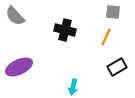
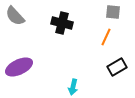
black cross: moved 3 px left, 7 px up
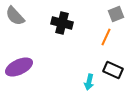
gray square: moved 3 px right, 2 px down; rotated 28 degrees counterclockwise
black rectangle: moved 4 px left, 3 px down; rotated 54 degrees clockwise
cyan arrow: moved 16 px right, 5 px up
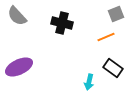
gray semicircle: moved 2 px right
orange line: rotated 42 degrees clockwise
black rectangle: moved 2 px up; rotated 12 degrees clockwise
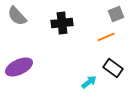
black cross: rotated 20 degrees counterclockwise
cyan arrow: rotated 140 degrees counterclockwise
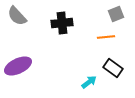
orange line: rotated 18 degrees clockwise
purple ellipse: moved 1 px left, 1 px up
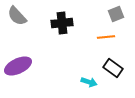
cyan arrow: rotated 56 degrees clockwise
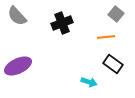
gray square: rotated 28 degrees counterclockwise
black cross: rotated 15 degrees counterclockwise
black rectangle: moved 4 px up
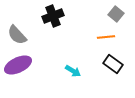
gray semicircle: moved 19 px down
black cross: moved 9 px left, 7 px up
purple ellipse: moved 1 px up
cyan arrow: moved 16 px left, 11 px up; rotated 14 degrees clockwise
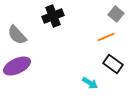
orange line: rotated 18 degrees counterclockwise
purple ellipse: moved 1 px left, 1 px down
cyan arrow: moved 17 px right, 12 px down
